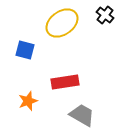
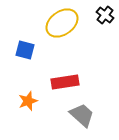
gray trapezoid: rotated 12 degrees clockwise
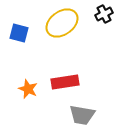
black cross: moved 1 px left, 1 px up; rotated 24 degrees clockwise
blue square: moved 6 px left, 17 px up
orange star: moved 12 px up; rotated 30 degrees counterclockwise
gray trapezoid: rotated 148 degrees clockwise
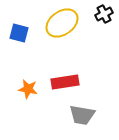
orange star: rotated 12 degrees counterclockwise
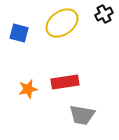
orange star: rotated 24 degrees counterclockwise
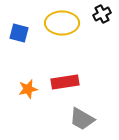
black cross: moved 2 px left
yellow ellipse: rotated 36 degrees clockwise
gray trapezoid: moved 4 px down; rotated 20 degrees clockwise
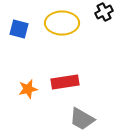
black cross: moved 2 px right, 2 px up
blue square: moved 4 px up
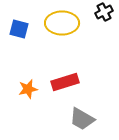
red rectangle: rotated 8 degrees counterclockwise
